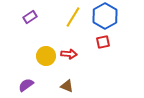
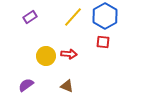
yellow line: rotated 10 degrees clockwise
red square: rotated 16 degrees clockwise
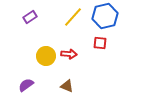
blue hexagon: rotated 15 degrees clockwise
red square: moved 3 px left, 1 px down
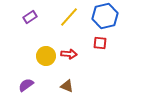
yellow line: moved 4 px left
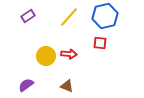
purple rectangle: moved 2 px left, 1 px up
